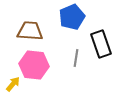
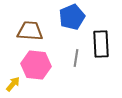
black rectangle: rotated 16 degrees clockwise
pink hexagon: moved 2 px right
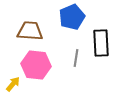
black rectangle: moved 1 px up
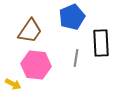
brown trapezoid: rotated 120 degrees clockwise
yellow arrow: rotated 77 degrees clockwise
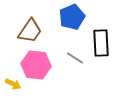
gray line: moved 1 px left; rotated 66 degrees counterclockwise
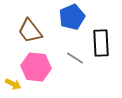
brown trapezoid: rotated 108 degrees clockwise
pink hexagon: moved 2 px down
